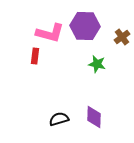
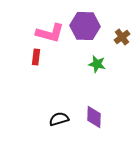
red rectangle: moved 1 px right, 1 px down
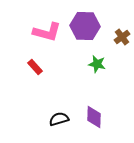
pink L-shape: moved 3 px left, 1 px up
red rectangle: moved 1 px left, 10 px down; rotated 49 degrees counterclockwise
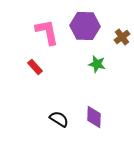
pink L-shape: rotated 116 degrees counterclockwise
black semicircle: rotated 48 degrees clockwise
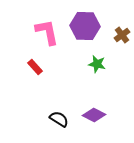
brown cross: moved 2 px up
purple diamond: moved 2 px up; rotated 65 degrees counterclockwise
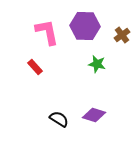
purple diamond: rotated 10 degrees counterclockwise
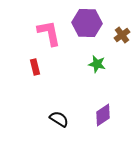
purple hexagon: moved 2 px right, 3 px up
pink L-shape: moved 2 px right, 1 px down
red rectangle: rotated 28 degrees clockwise
purple diamond: moved 9 px right; rotated 50 degrees counterclockwise
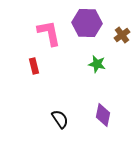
red rectangle: moved 1 px left, 1 px up
purple diamond: rotated 45 degrees counterclockwise
black semicircle: moved 1 px right; rotated 24 degrees clockwise
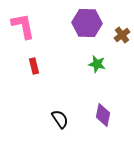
pink L-shape: moved 26 px left, 7 px up
